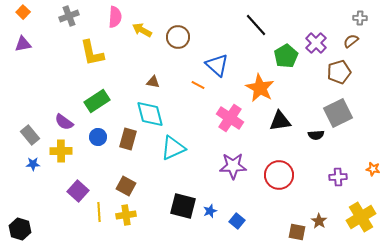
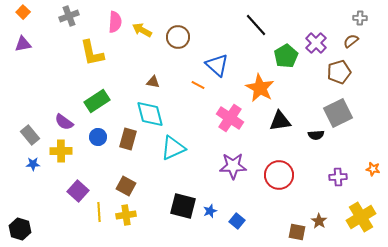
pink semicircle at (115, 17): moved 5 px down
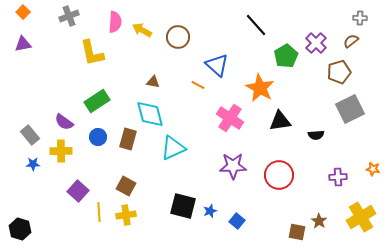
gray square at (338, 113): moved 12 px right, 4 px up
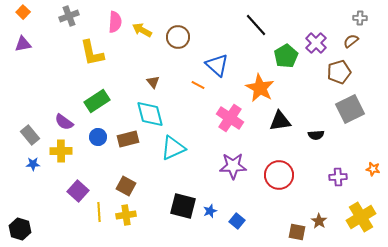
brown triangle at (153, 82): rotated 40 degrees clockwise
brown rectangle at (128, 139): rotated 60 degrees clockwise
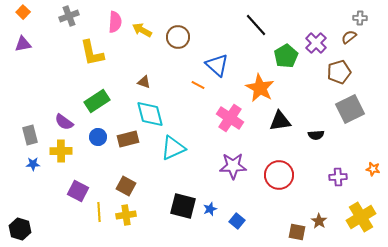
brown semicircle at (351, 41): moved 2 px left, 4 px up
brown triangle at (153, 82): moved 9 px left; rotated 32 degrees counterclockwise
gray rectangle at (30, 135): rotated 24 degrees clockwise
purple square at (78, 191): rotated 15 degrees counterclockwise
blue star at (210, 211): moved 2 px up
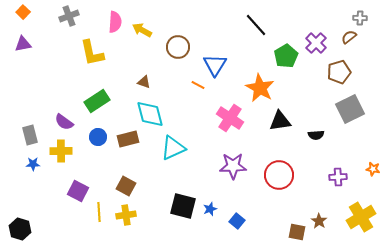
brown circle at (178, 37): moved 10 px down
blue triangle at (217, 65): moved 2 px left; rotated 20 degrees clockwise
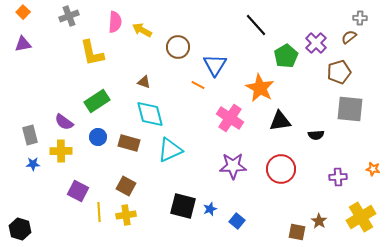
gray square at (350, 109): rotated 32 degrees clockwise
brown rectangle at (128, 139): moved 1 px right, 4 px down; rotated 30 degrees clockwise
cyan triangle at (173, 148): moved 3 px left, 2 px down
red circle at (279, 175): moved 2 px right, 6 px up
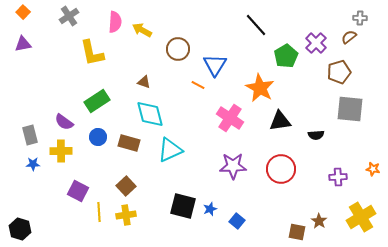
gray cross at (69, 16): rotated 12 degrees counterclockwise
brown circle at (178, 47): moved 2 px down
brown square at (126, 186): rotated 18 degrees clockwise
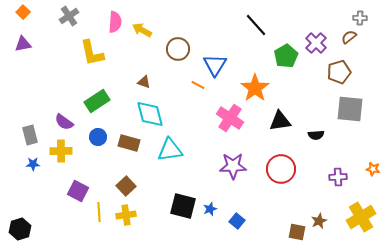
orange star at (260, 88): moved 5 px left; rotated 8 degrees clockwise
cyan triangle at (170, 150): rotated 16 degrees clockwise
brown star at (319, 221): rotated 14 degrees clockwise
black hexagon at (20, 229): rotated 25 degrees clockwise
